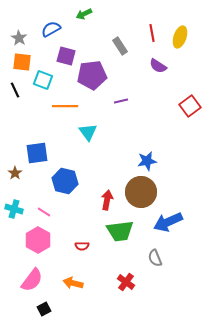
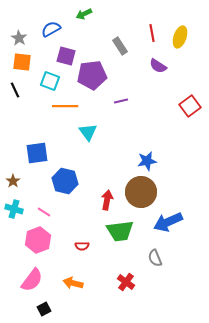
cyan square: moved 7 px right, 1 px down
brown star: moved 2 px left, 8 px down
pink hexagon: rotated 10 degrees clockwise
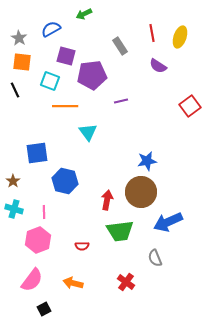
pink line: rotated 56 degrees clockwise
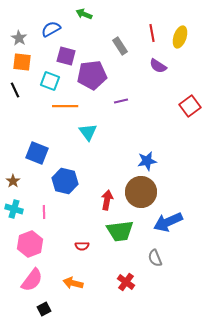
green arrow: rotated 49 degrees clockwise
blue square: rotated 30 degrees clockwise
pink hexagon: moved 8 px left, 4 px down
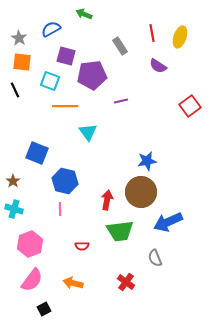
pink line: moved 16 px right, 3 px up
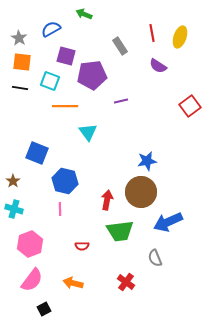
black line: moved 5 px right, 2 px up; rotated 56 degrees counterclockwise
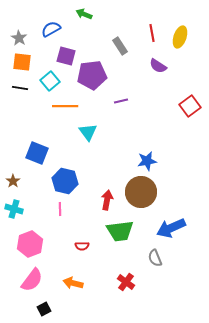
cyan square: rotated 30 degrees clockwise
blue arrow: moved 3 px right, 6 px down
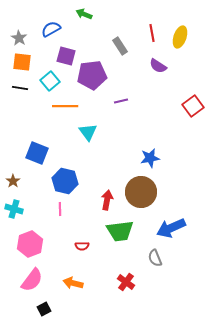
red square: moved 3 px right
blue star: moved 3 px right, 3 px up
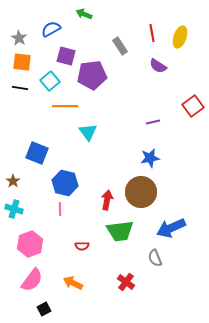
purple line: moved 32 px right, 21 px down
blue hexagon: moved 2 px down
orange arrow: rotated 12 degrees clockwise
